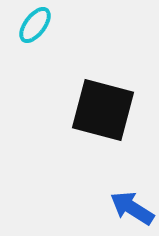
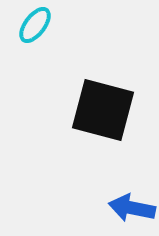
blue arrow: rotated 21 degrees counterclockwise
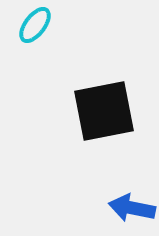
black square: moved 1 px right, 1 px down; rotated 26 degrees counterclockwise
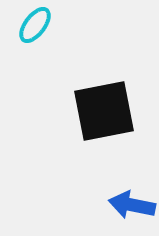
blue arrow: moved 3 px up
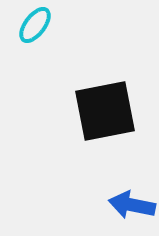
black square: moved 1 px right
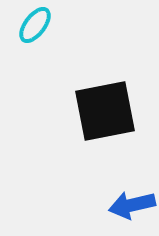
blue arrow: rotated 24 degrees counterclockwise
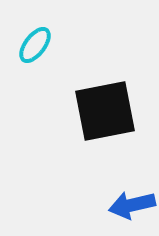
cyan ellipse: moved 20 px down
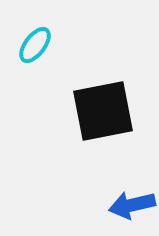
black square: moved 2 px left
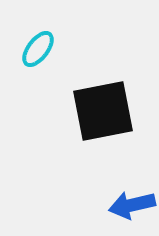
cyan ellipse: moved 3 px right, 4 px down
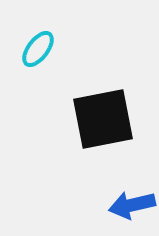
black square: moved 8 px down
